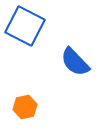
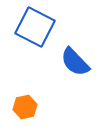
blue square: moved 10 px right, 1 px down
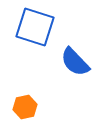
blue square: rotated 9 degrees counterclockwise
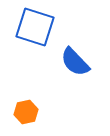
orange hexagon: moved 1 px right, 5 px down
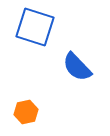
blue semicircle: moved 2 px right, 5 px down
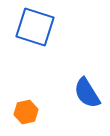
blue semicircle: moved 10 px right, 26 px down; rotated 12 degrees clockwise
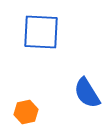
blue square: moved 6 px right, 5 px down; rotated 15 degrees counterclockwise
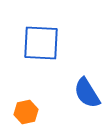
blue square: moved 11 px down
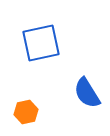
blue square: rotated 15 degrees counterclockwise
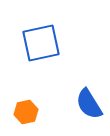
blue semicircle: moved 2 px right, 11 px down
